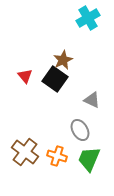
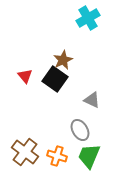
green trapezoid: moved 3 px up
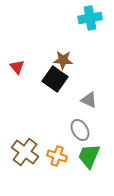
cyan cross: moved 2 px right; rotated 20 degrees clockwise
brown star: rotated 30 degrees clockwise
red triangle: moved 8 px left, 9 px up
gray triangle: moved 3 px left
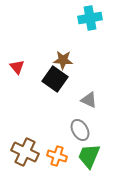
brown cross: rotated 12 degrees counterclockwise
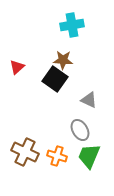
cyan cross: moved 18 px left, 7 px down
red triangle: rotated 28 degrees clockwise
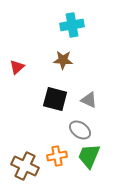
black square: moved 20 px down; rotated 20 degrees counterclockwise
gray ellipse: rotated 25 degrees counterclockwise
brown cross: moved 14 px down
orange cross: rotated 30 degrees counterclockwise
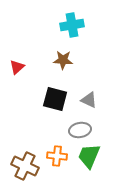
gray ellipse: rotated 45 degrees counterclockwise
orange cross: rotated 18 degrees clockwise
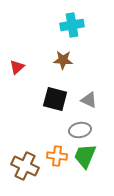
green trapezoid: moved 4 px left
